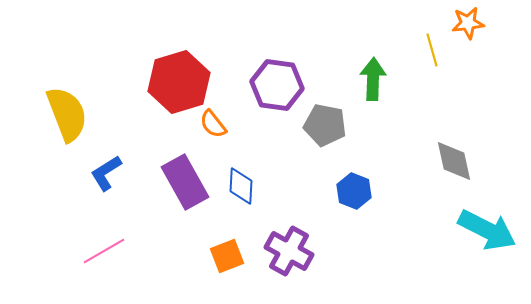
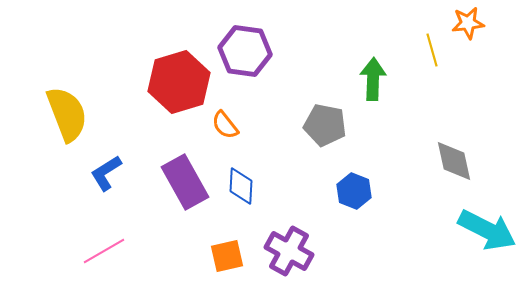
purple hexagon: moved 32 px left, 34 px up
orange semicircle: moved 12 px right, 1 px down
orange square: rotated 8 degrees clockwise
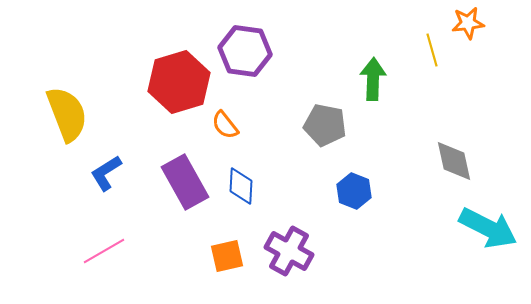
cyan arrow: moved 1 px right, 2 px up
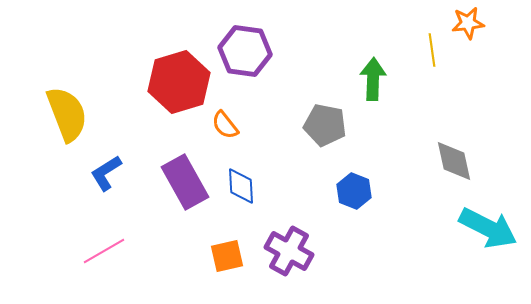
yellow line: rotated 8 degrees clockwise
blue diamond: rotated 6 degrees counterclockwise
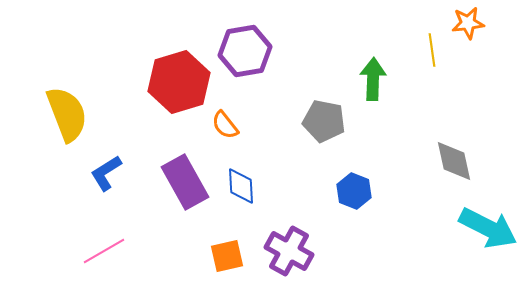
purple hexagon: rotated 18 degrees counterclockwise
gray pentagon: moved 1 px left, 4 px up
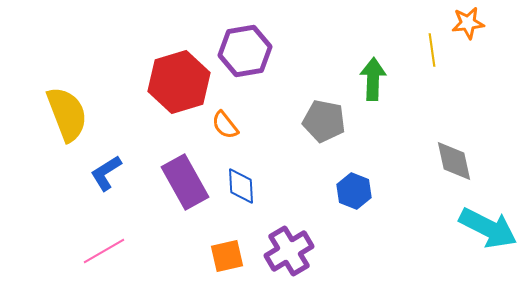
purple cross: rotated 30 degrees clockwise
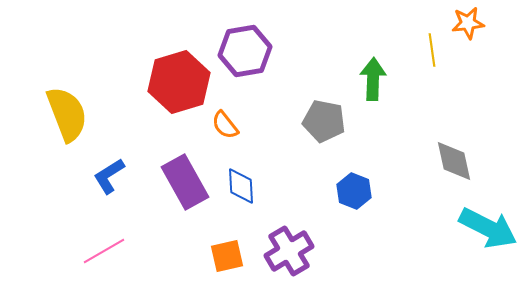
blue L-shape: moved 3 px right, 3 px down
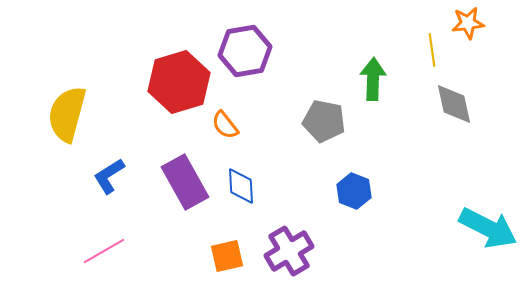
yellow semicircle: rotated 144 degrees counterclockwise
gray diamond: moved 57 px up
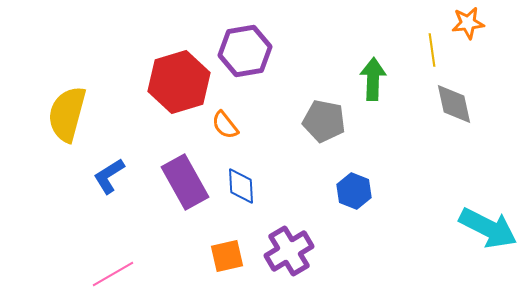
pink line: moved 9 px right, 23 px down
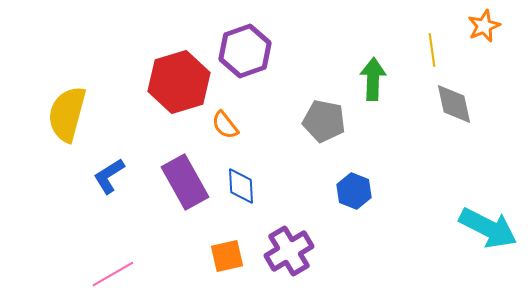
orange star: moved 16 px right, 3 px down; rotated 16 degrees counterclockwise
purple hexagon: rotated 9 degrees counterclockwise
